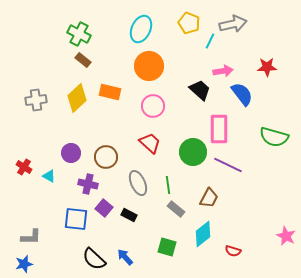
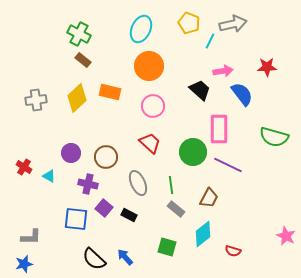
green line: moved 3 px right
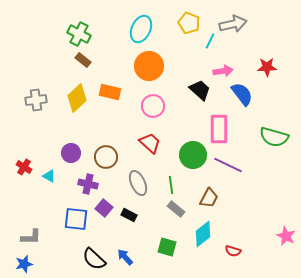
green circle: moved 3 px down
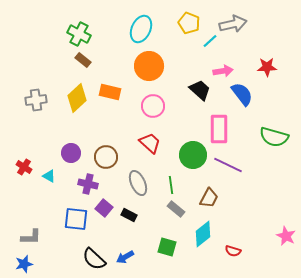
cyan line: rotated 21 degrees clockwise
blue arrow: rotated 78 degrees counterclockwise
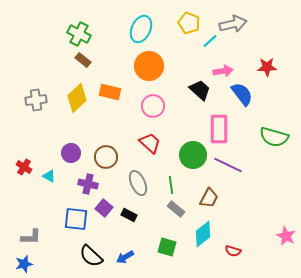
black semicircle: moved 3 px left, 3 px up
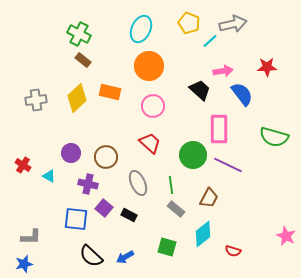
red cross: moved 1 px left, 2 px up
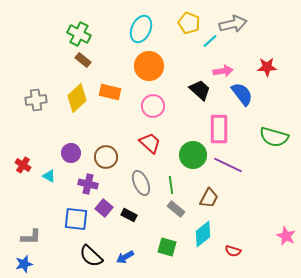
gray ellipse: moved 3 px right
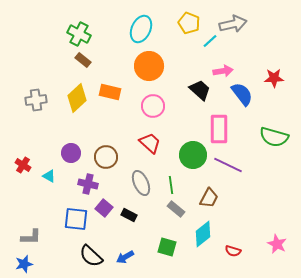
red star: moved 7 px right, 11 px down
pink star: moved 9 px left, 8 px down
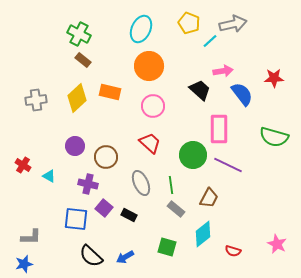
purple circle: moved 4 px right, 7 px up
